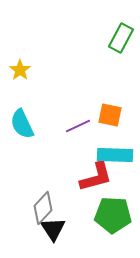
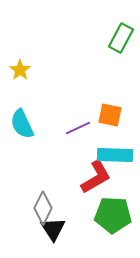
purple line: moved 2 px down
red L-shape: rotated 15 degrees counterclockwise
gray diamond: rotated 16 degrees counterclockwise
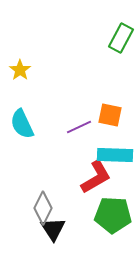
purple line: moved 1 px right, 1 px up
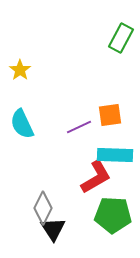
orange square: rotated 20 degrees counterclockwise
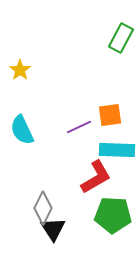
cyan semicircle: moved 6 px down
cyan rectangle: moved 2 px right, 5 px up
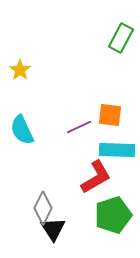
orange square: rotated 15 degrees clockwise
green pentagon: rotated 21 degrees counterclockwise
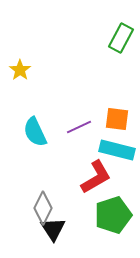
orange square: moved 7 px right, 4 px down
cyan semicircle: moved 13 px right, 2 px down
cyan rectangle: rotated 12 degrees clockwise
